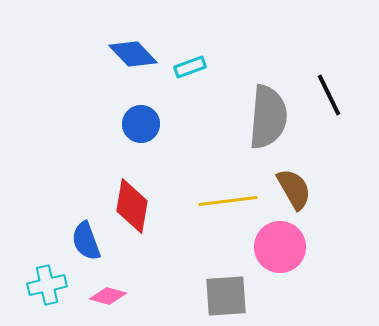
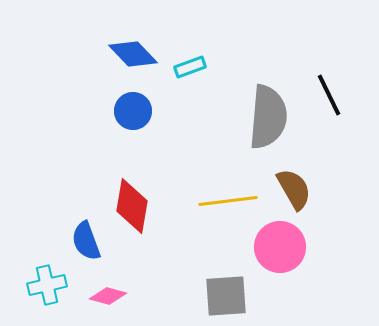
blue circle: moved 8 px left, 13 px up
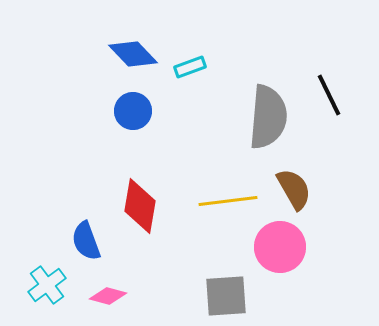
red diamond: moved 8 px right
cyan cross: rotated 24 degrees counterclockwise
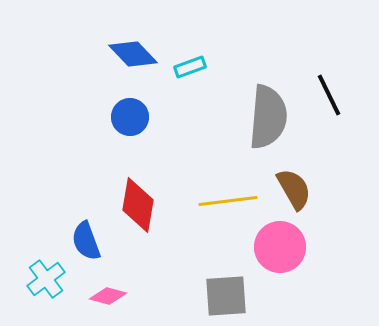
blue circle: moved 3 px left, 6 px down
red diamond: moved 2 px left, 1 px up
cyan cross: moved 1 px left, 6 px up
